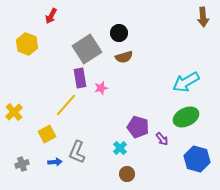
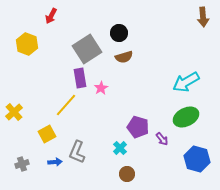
pink star: rotated 16 degrees counterclockwise
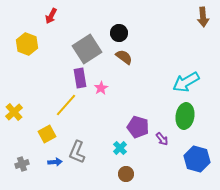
brown semicircle: rotated 126 degrees counterclockwise
green ellipse: moved 1 px left, 1 px up; rotated 55 degrees counterclockwise
brown circle: moved 1 px left
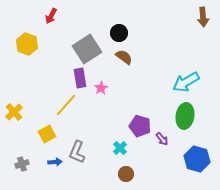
purple pentagon: moved 2 px right, 1 px up
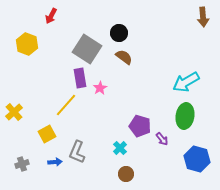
gray square: rotated 24 degrees counterclockwise
pink star: moved 1 px left
